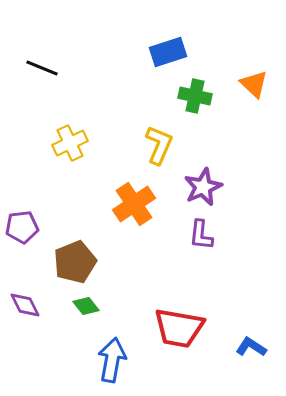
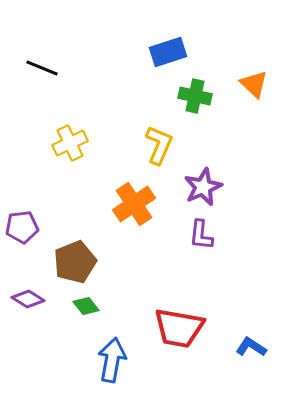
purple diamond: moved 3 px right, 6 px up; rotated 32 degrees counterclockwise
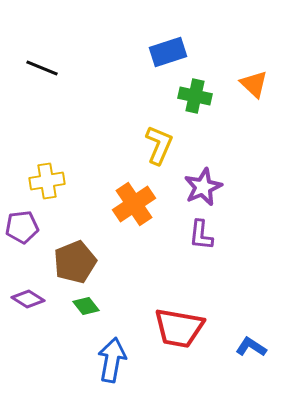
yellow cross: moved 23 px left, 38 px down; rotated 16 degrees clockwise
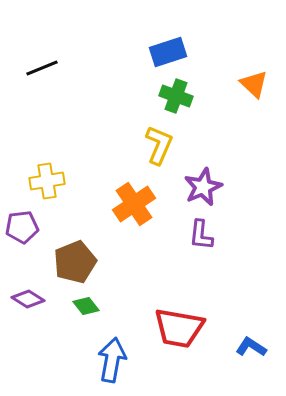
black line: rotated 44 degrees counterclockwise
green cross: moved 19 px left; rotated 8 degrees clockwise
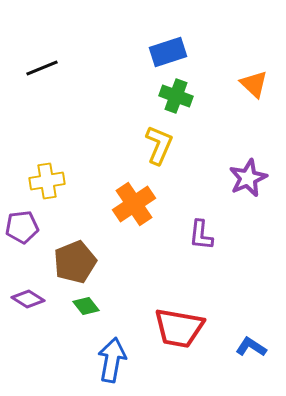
purple star: moved 45 px right, 9 px up
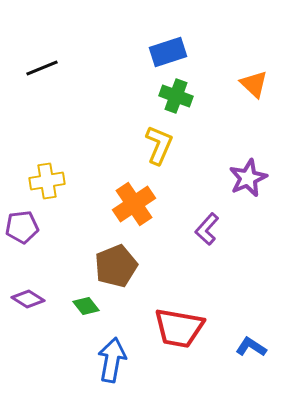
purple L-shape: moved 6 px right, 6 px up; rotated 36 degrees clockwise
brown pentagon: moved 41 px right, 4 px down
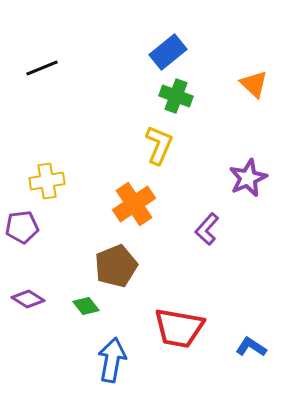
blue rectangle: rotated 21 degrees counterclockwise
